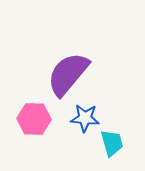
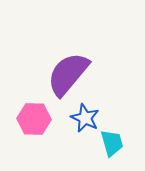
blue star: rotated 20 degrees clockwise
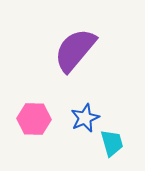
purple semicircle: moved 7 px right, 24 px up
blue star: rotated 24 degrees clockwise
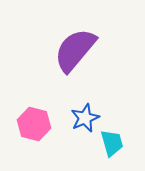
pink hexagon: moved 5 px down; rotated 12 degrees clockwise
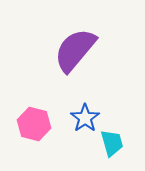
blue star: rotated 12 degrees counterclockwise
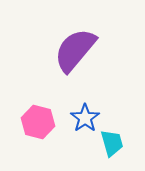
pink hexagon: moved 4 px right, 2 px up
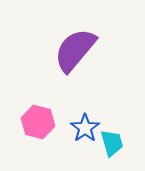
blue star: moved 10 px down
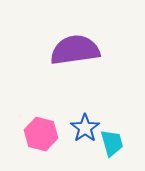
purple semicircle: rotated 42 degrees clockwise
pink hexagon: moved 3 px right, 12 px down
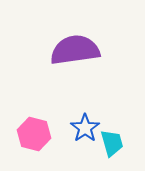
pink hexagon: moved 7 px left
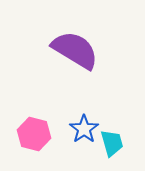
purple semicircle: rotated 39 degrees clockwise
blue star: moved 1 px left, 1 px down
